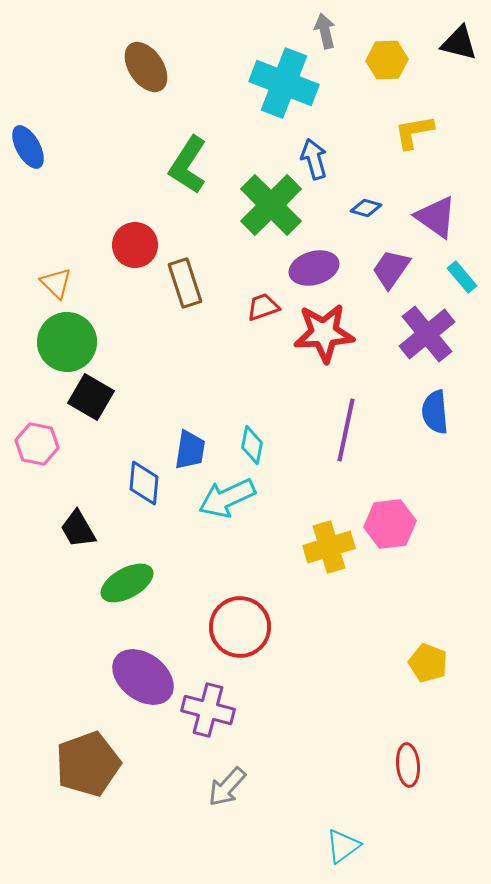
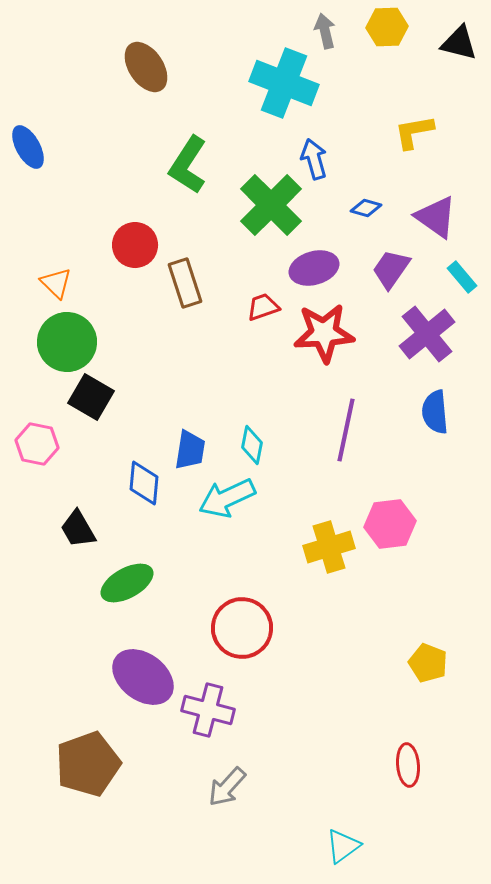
yellow hexagon at (387, 60): moved 33 px up
red circle at (240, 627): moved 2 px right, 1 px down
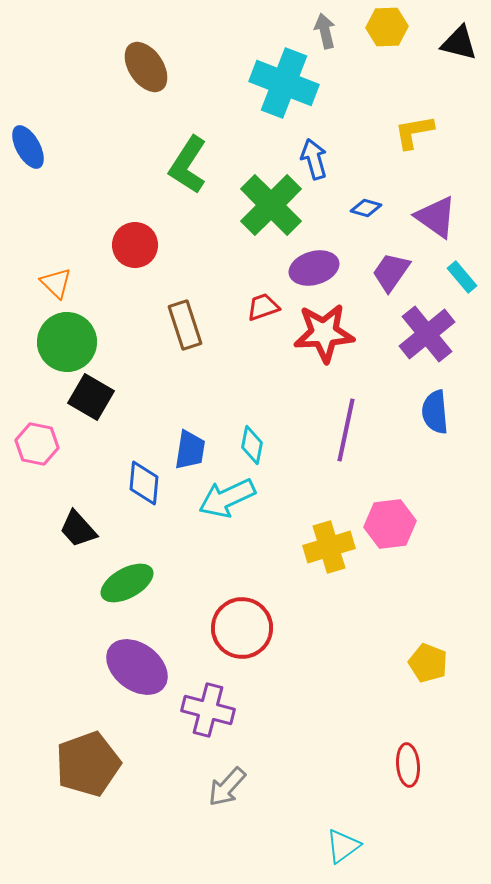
purple trapezoid at (391, 269): moved 3 px down
brown rectangle at (185, 283): moved 42 px down
black trapezoid at (78, 529): rotated 12 degrees counterclockwise
purple ellipse at (143, 677): moved 6 px left, 10 px up
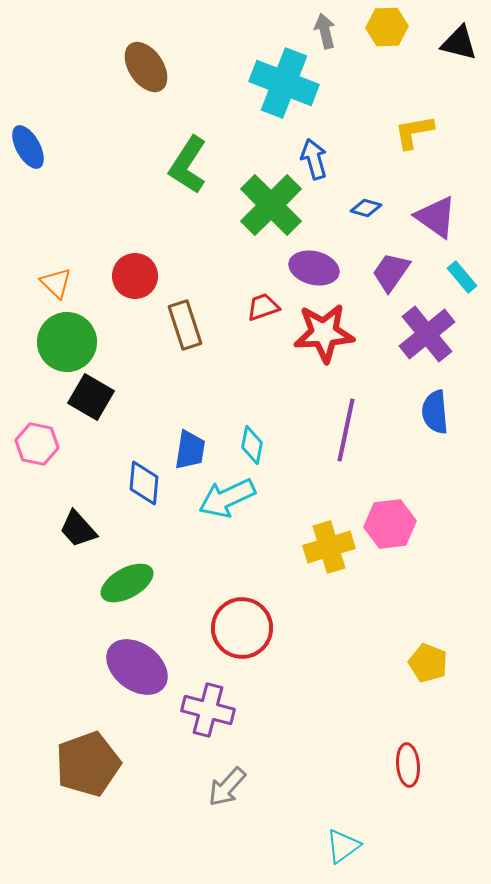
red circle at (135, 245): moved 31 px down
purple ellipse at (314, 268): rotated 30 degrees clockwise
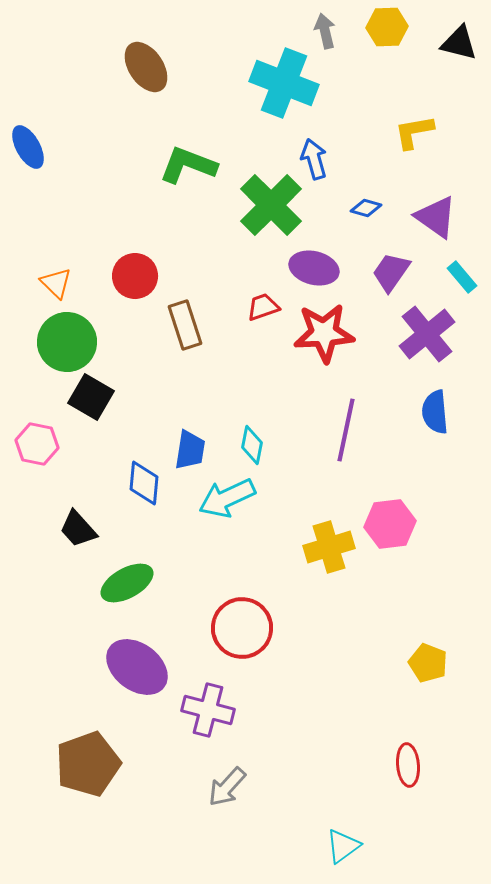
green L-shape at (188, 165): rotated 78 degrees clockwise
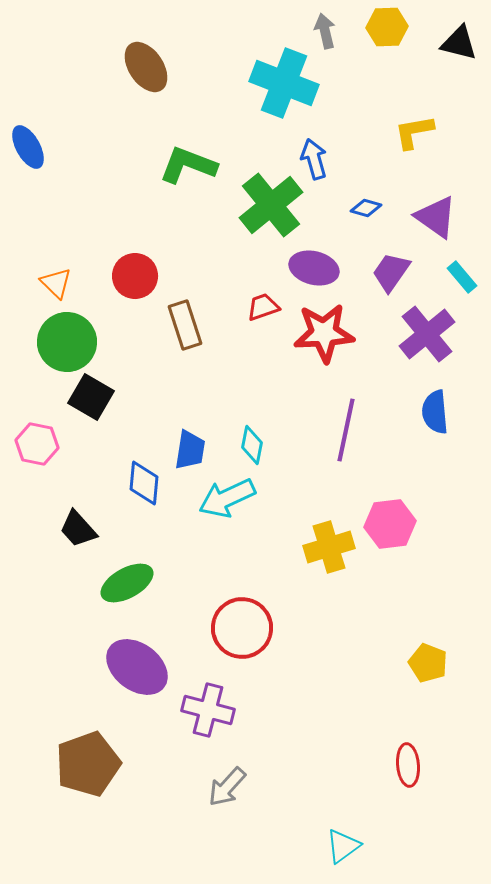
green cross at (271, 205): rotated 6 degrees clockwise
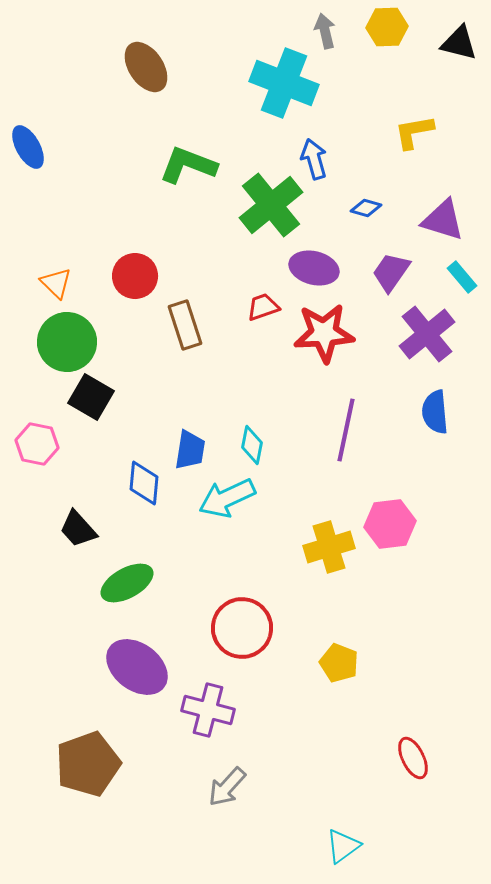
purple triangle at (436, 217): moved 7 px right, 3 px down; rotated 18 degrees counterclockwise
yellow pentagon at (428, 663): moved 89 px left
red ellipse at (408, 765): moved 5 px right, 7 px up; rotated 21 degrees counterclockwise
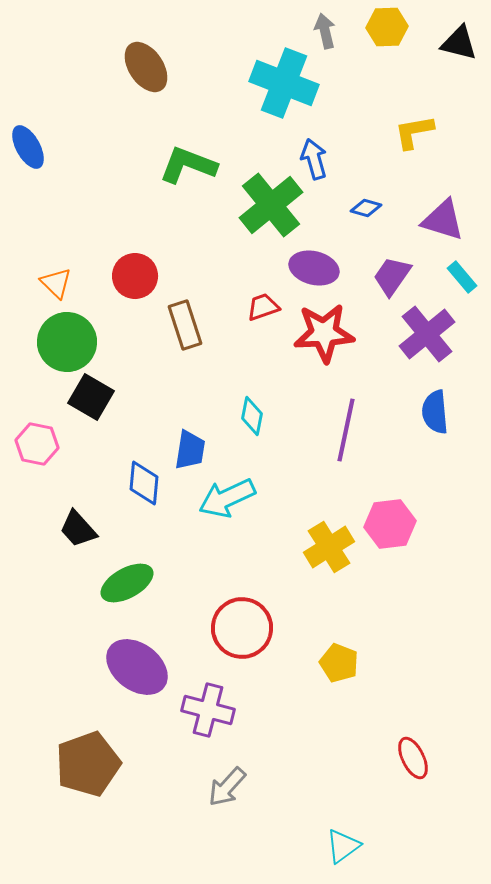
purple trapezoid at (391, 272): moved 1 px right, 4 px down
cyan diamond at (252, 445): moved 29 px up
yellow cross at (329, 547): rotated 15 degrees counterclockwise
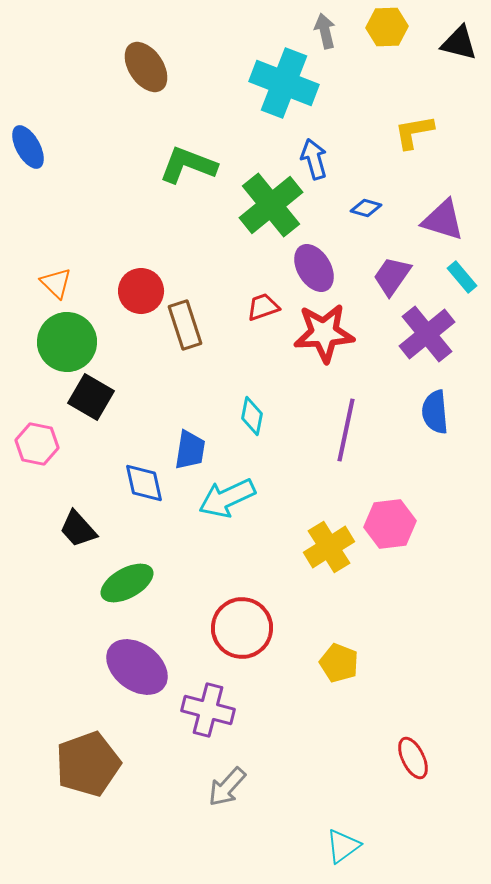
purple ellipse at (314, 268): rotated 45 degrees clockwise
red circle at (135, 276): moved 6 px right, 15 px down
blue diamond at (144, 483): rotated 18 degrees counterclockwise
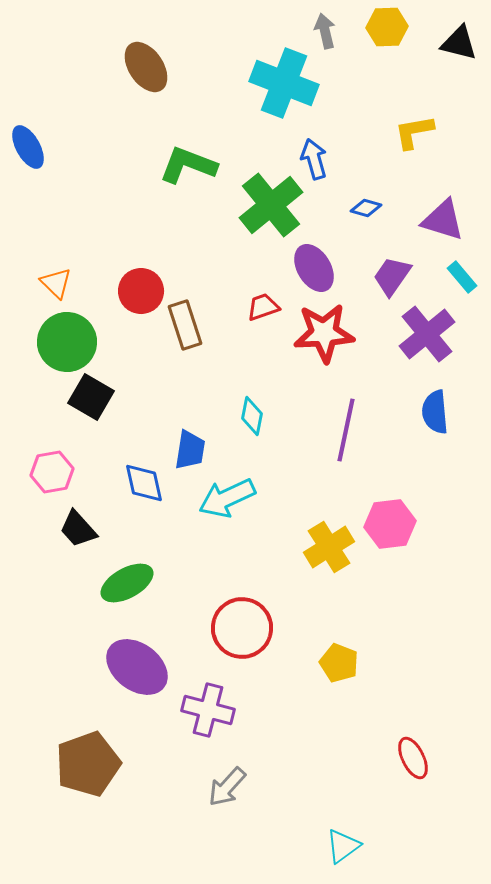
pink hexagon at (37, 444): moved 15 px right, 28 px down; rotated 21 degrees counterclockwise
